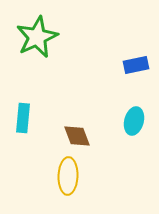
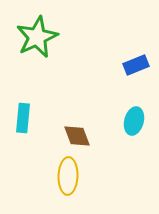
blue rectangle: rotated 10 degrees counterclockwise
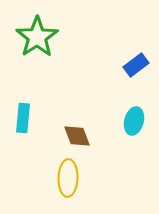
green star: rotated 9 degrees counterclockwise
blue rectangle: rotated 15 degrees counterclockwise
yellow ellipse: moved 2 px down
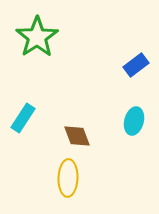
cyan rectangle: rotated 28 degrees clockwise
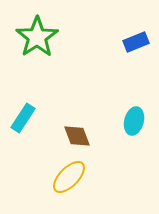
blue rectangle: moved 23 px up; rotated 15 degrees clockwise
yellow ellipse: moved 1 px right, 1 px up; rotated 42 degrees clockwise
